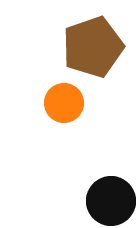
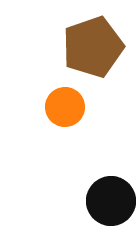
orange circle: moved 1 px right, 4 px down
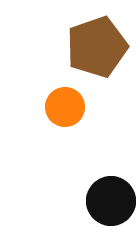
brown pentagon: moved 4 px right
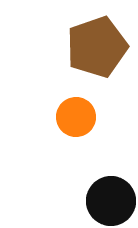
orange circle: moved 11 px right, 10 px down
